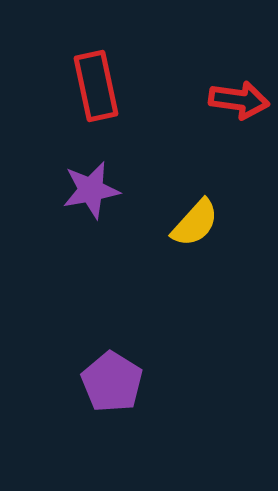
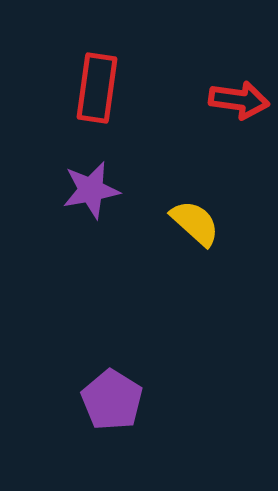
red rectangle: moved 1 px right, 2 px down; rotated 20 degrees clockwise
yellow semicircle: rotated 90 degrees counterclockwise
purple pentagon: moved 18 px down
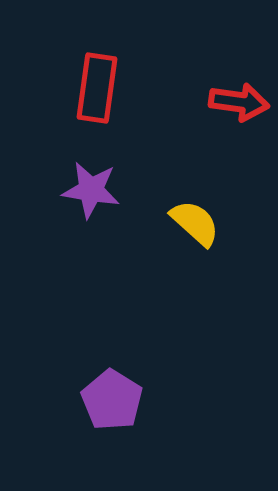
red arrow: moved 2 px down
purple star: rotated 20 degrees clockwise
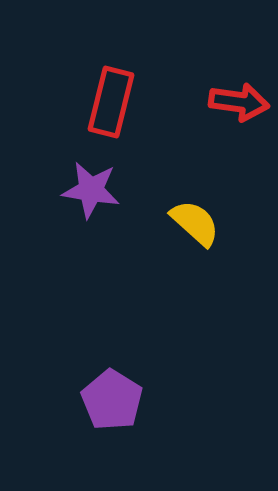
red rectangle: moved 14 px right, 14 px down; rotated 6 degrees clockwise
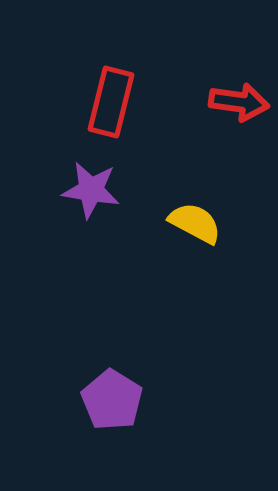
yellow semicircle: rotated 14 degrees counterclockwise
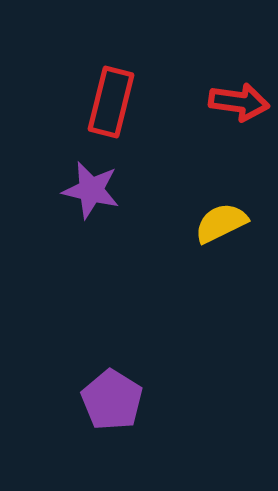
purple star: rotated 4 degrees clockwise
yellow semicircle: moved 26 px right; rotated 54 degrees counterclockwise
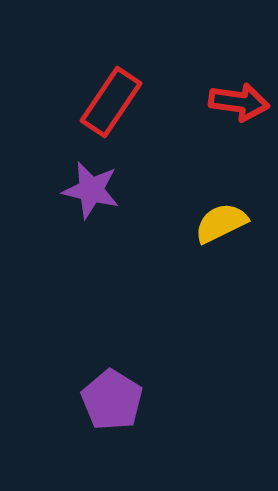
red rectangle: rotated 20 degrees clockwise
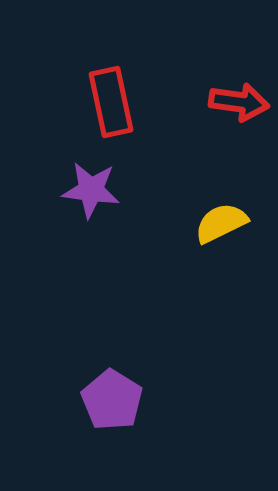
red rectangle: rotated 46 degrees counterclockwise
purple star: rotated 6 degrees counterclockwise
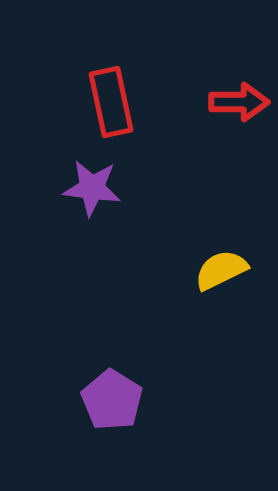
red arrow: rotated 8 degrees counterclockwise
purple star: moved 1 px right, 2 px up
yellow semicircle: moved 47 px down
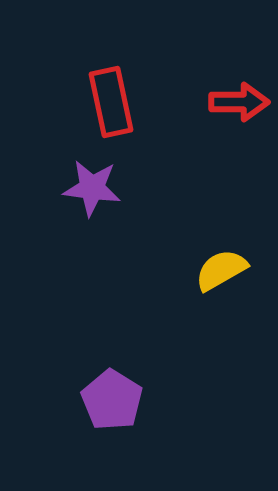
yellow semicircle: rotated 4 degrees counterclockwise
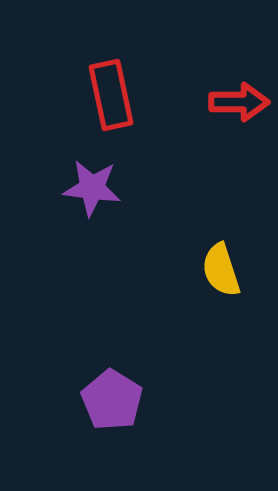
red rectangle: moved 7 px up
yellow semicircle: rotated 78 degrees counterclockwise
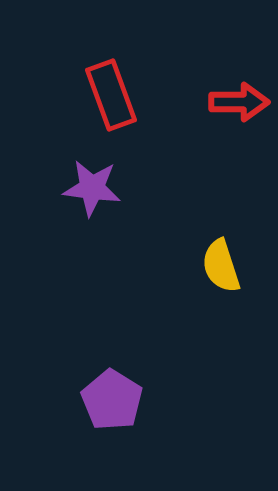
red rectangle: rotated 8 degrees counterclockwise
yellow semicircle: moved 4 px up
